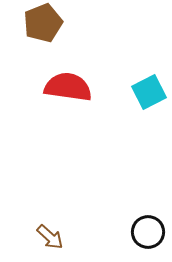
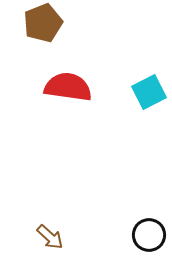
black circle: moved 1 px right, 3 px down
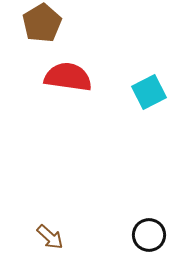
brown pentagon: moved 1 px left; rotated 9 degrees counterclockwise
red semicircle: moved 10 px up
